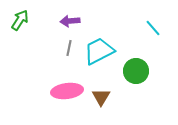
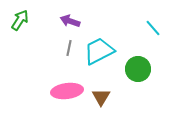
purple arrow: rotated 24 degrees clockwise
green circle: moved 2 px right, 2 px up
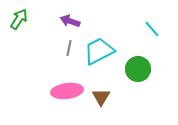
green arrow: moved 1 px left, 1 px up
cyan line: moved 1 px left, 1 px down
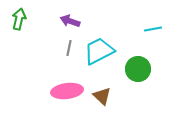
green arrow: rotated 20 degrees counterclockwise
cyan line: moved 1 px right; rotated 60 degrees counterclockwise
brown triangle: moved 1 px right, 1 px up; rotated 18 degrees counterclockwise
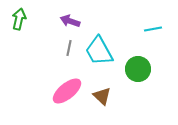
cyan trapezoid: rotated 92 degrees counterclockwise
pink ellipse: rotated 32 degrees counterclockwise
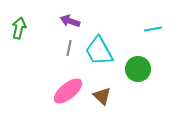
green arrow: moved 9 px down
pink ellipse: moved 1 px right
